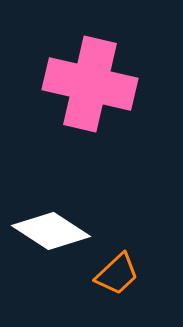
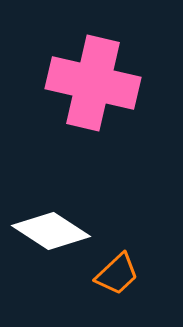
pink cross: moved 3 px right, 1 px up
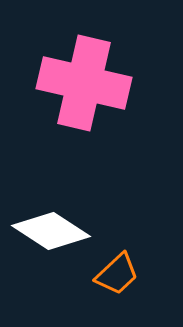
pink cross: moved 9 px left
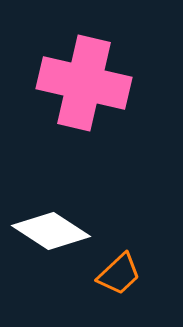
orange trapezoid: moved 2 px right
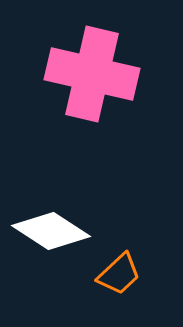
pink cross: moved 8 px right, 9 px up
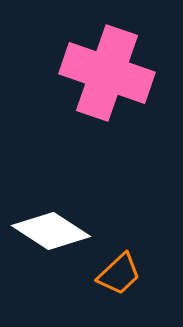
pink cross: moved 15 px right, 1 px up; rotated 6 degrees clockwise
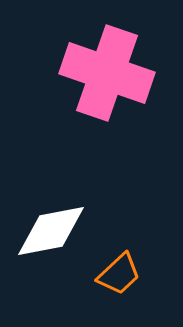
white diamond: rotated 44 degrees counterclockwise
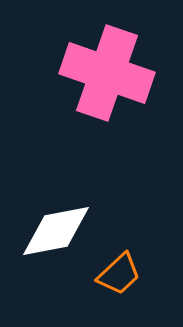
white diamond: moved 5 px right
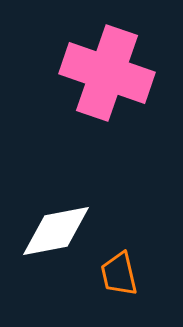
orange trapezoid: rotated 120 degrees clockwise
